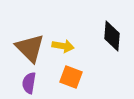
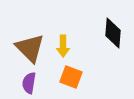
black diamond: moved 1 px right, 3 px up
yellow arrow: rotated 80 degrees clockwise
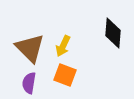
yellow arrow: rotated 25 degrees clockwise
orange square: moved 6 px left, 2 px up
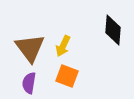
black diamond: moved 3 px up
brown triangle: rotated 8 degrees clockwise
orange square: moved 2 px right, 1 px down
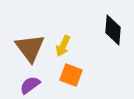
orange square: moved 4 px right, 1 px up
purple semicircle: moved 1 px right, 2 px down; rotated 45 degrees clockwise
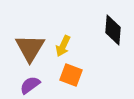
brown triangle: rotated 8 degrees clockwise
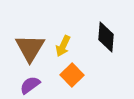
black diamond: moved 7 px left, 7 px down
orange square: moved 1 px right; rotated 25 degrees clockwise
